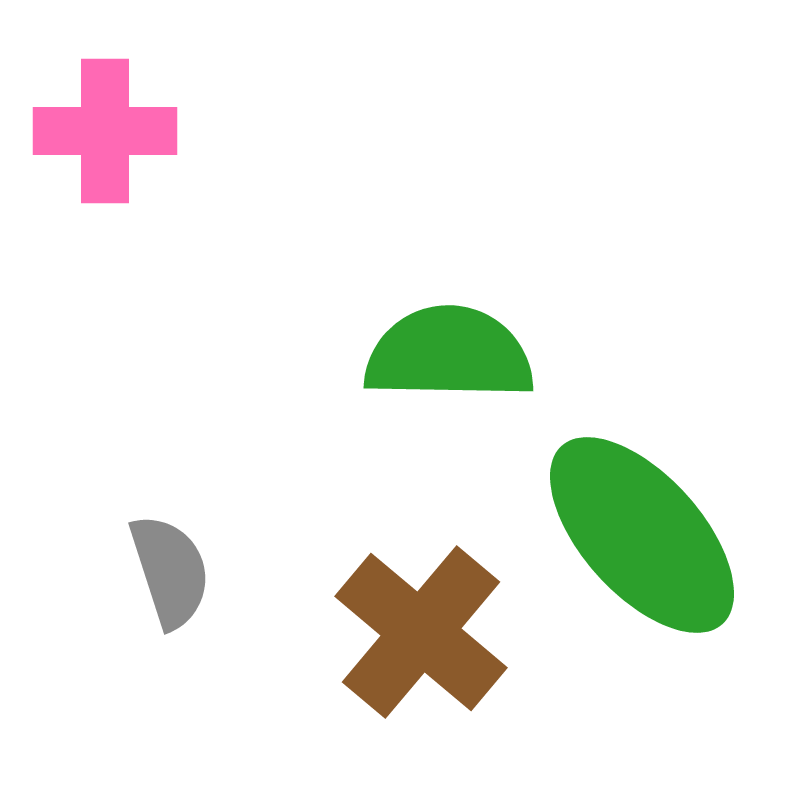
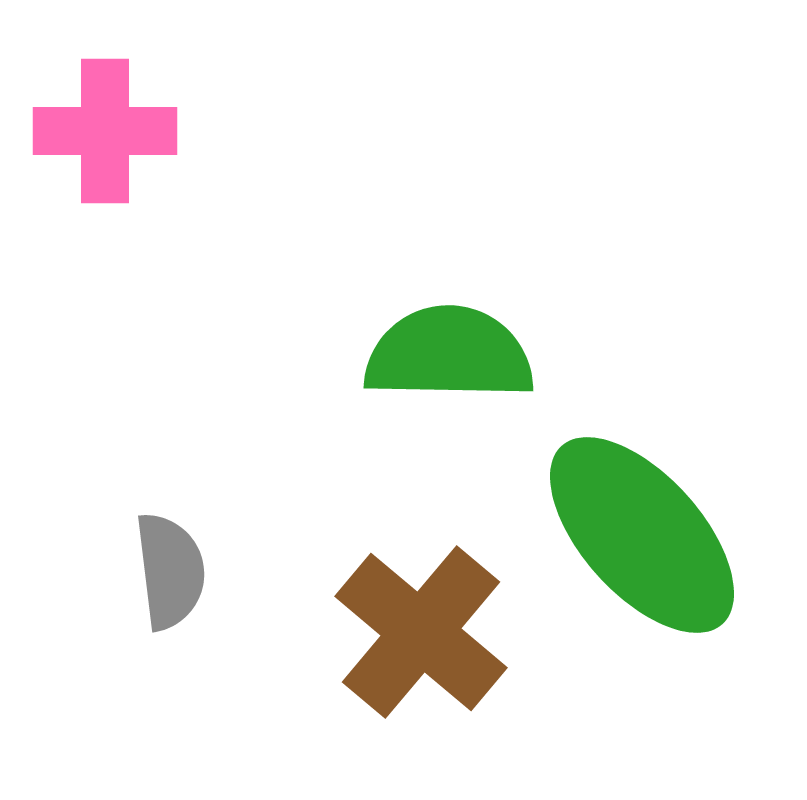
gray semicircle: rotated 11 degrees clockwise
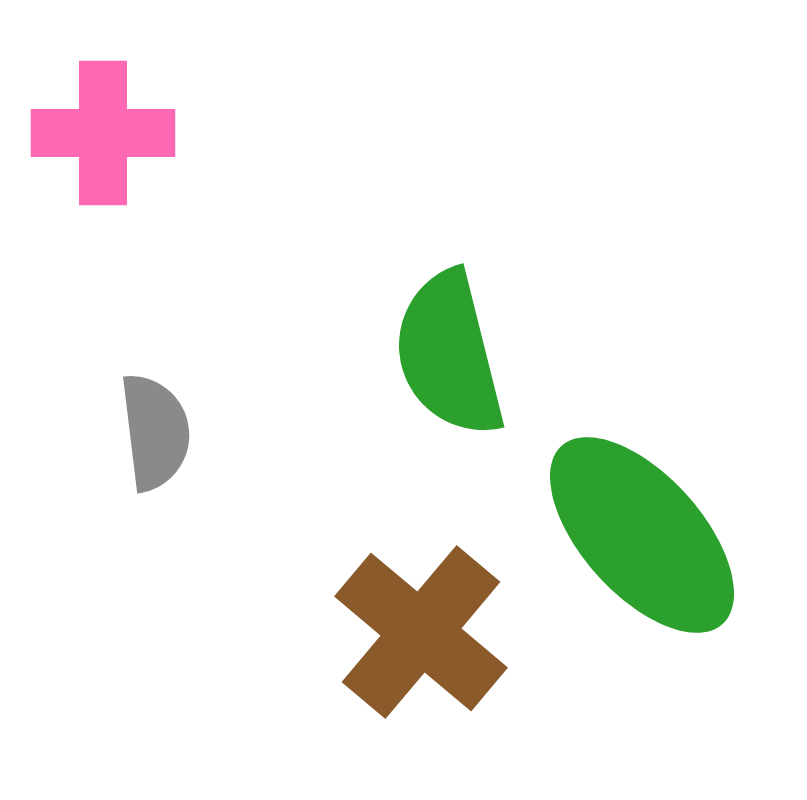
pink cross: moved 2 px left, 2 px down
green semicircle: rotated 105 degrees counterclockwise
gray semicircle: moved 15 px left, 139 px up
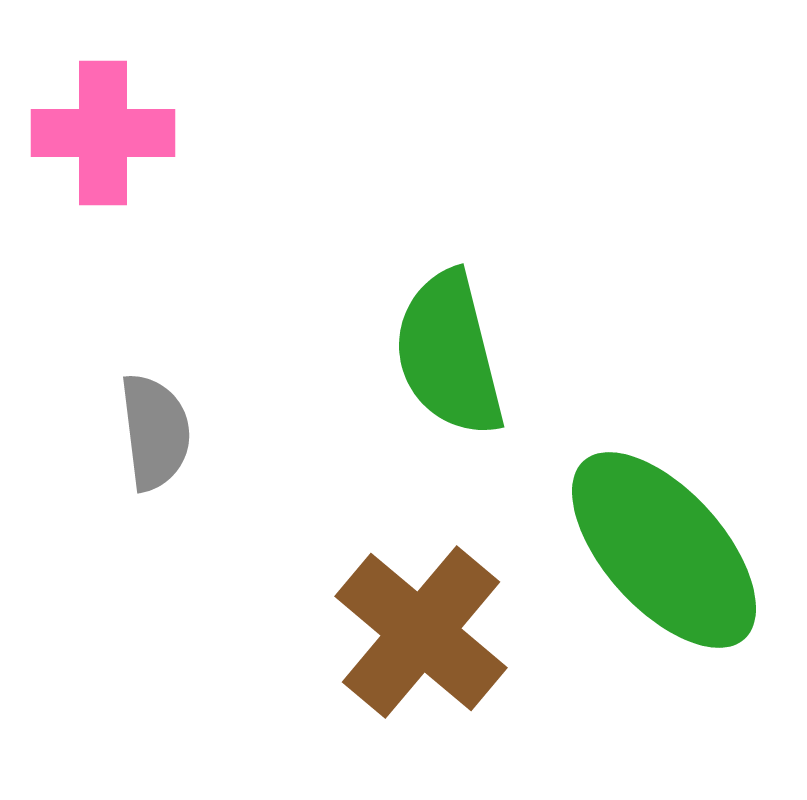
green ellipse: moved 22 px right, 15 px down
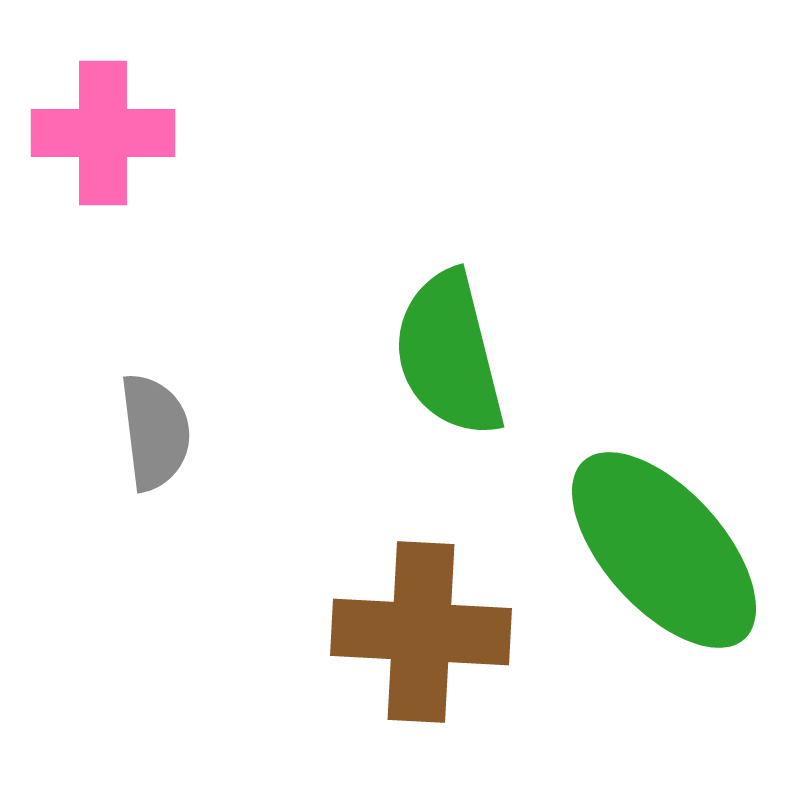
brown cross: rotated 37 degrees counterclockwise
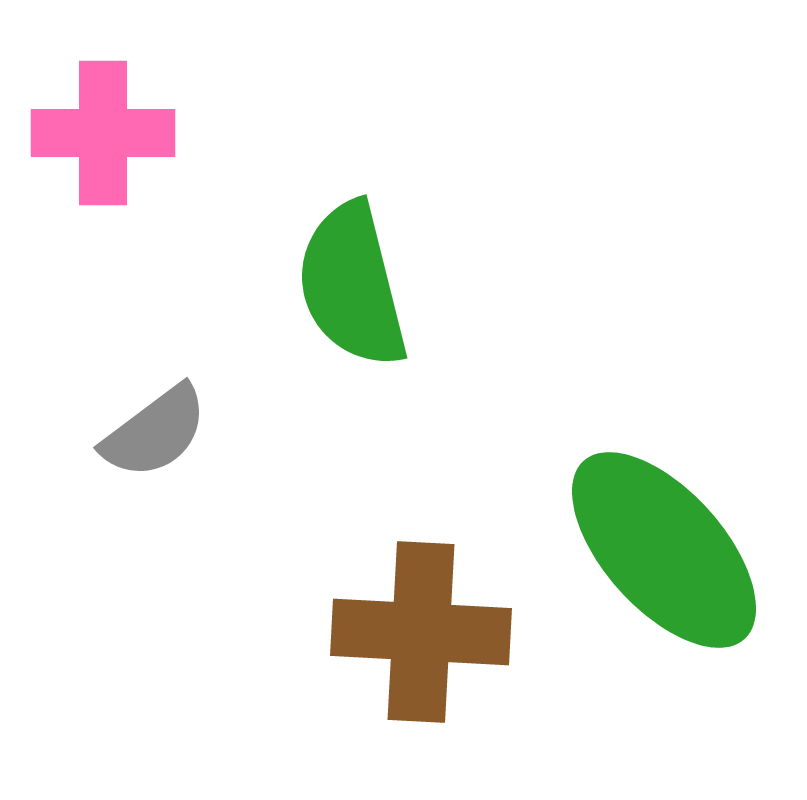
green semicircle: moved 97 px left, 69 px up
gray semicircle: rotated 60 degrees clockwise
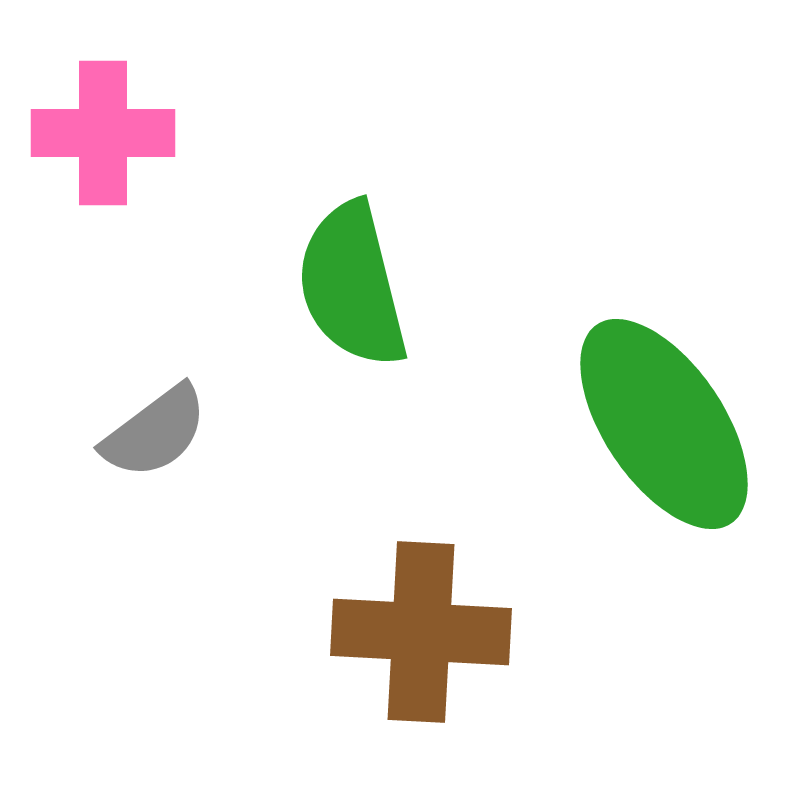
green ellipse: moved 126 px up; rotated 8 degrees clockwise
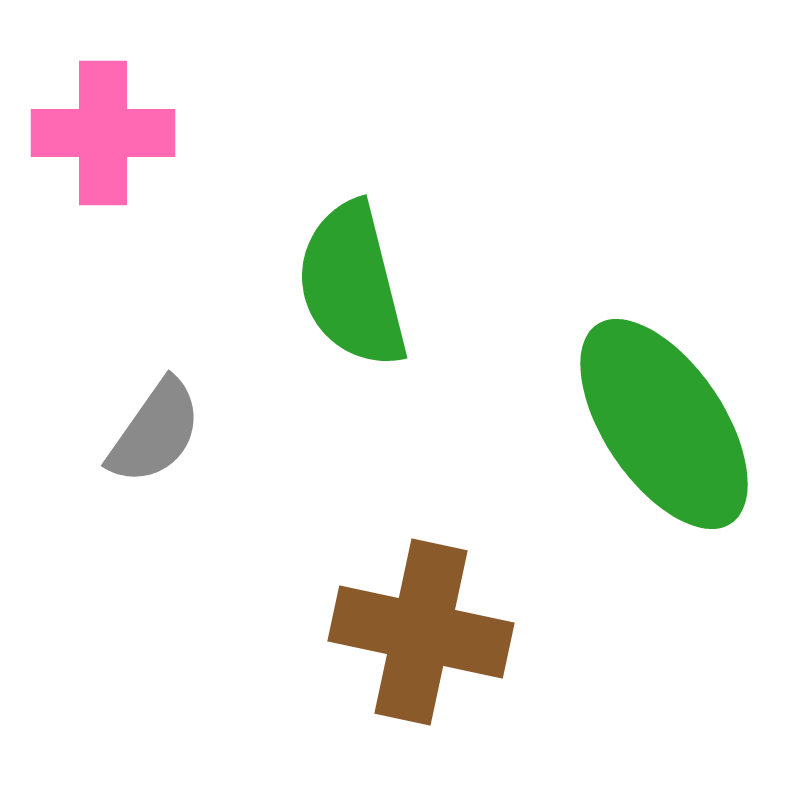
gray semicircle: rotated 18 degrees counterclockwise
brown cross: rotated 9 degrees clockwise
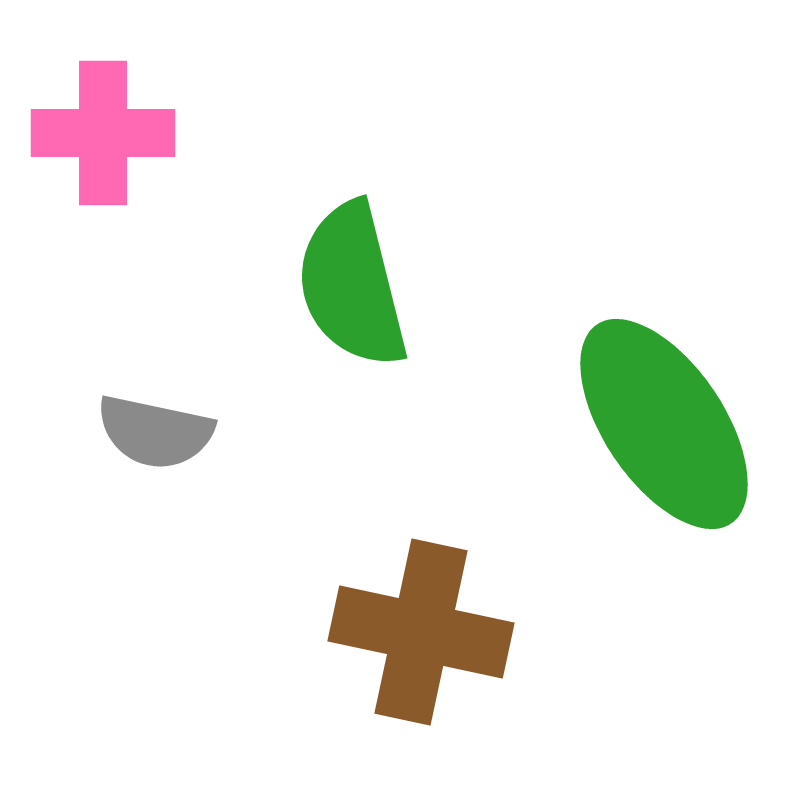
gray semicircle: rotated 67 degrees clockwise
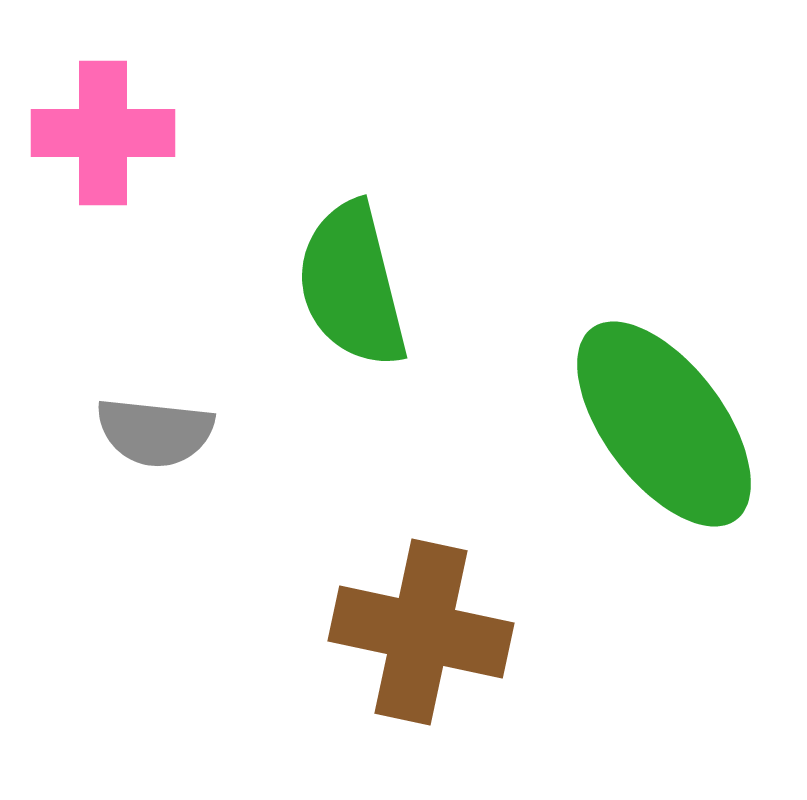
green ellipse: rotated 3 degrees counterclockwise
gray semicircle: rotated 6 degrees counterclockwise
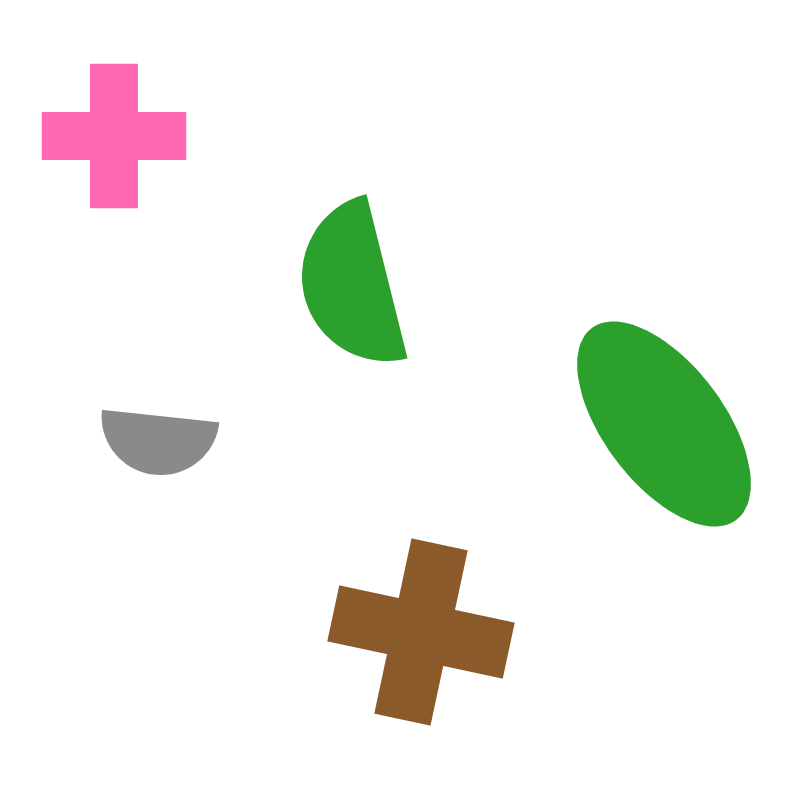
pink cross: moved 11 px right, 3 px down
gray semicircle: moved 3 px right, 9 px down
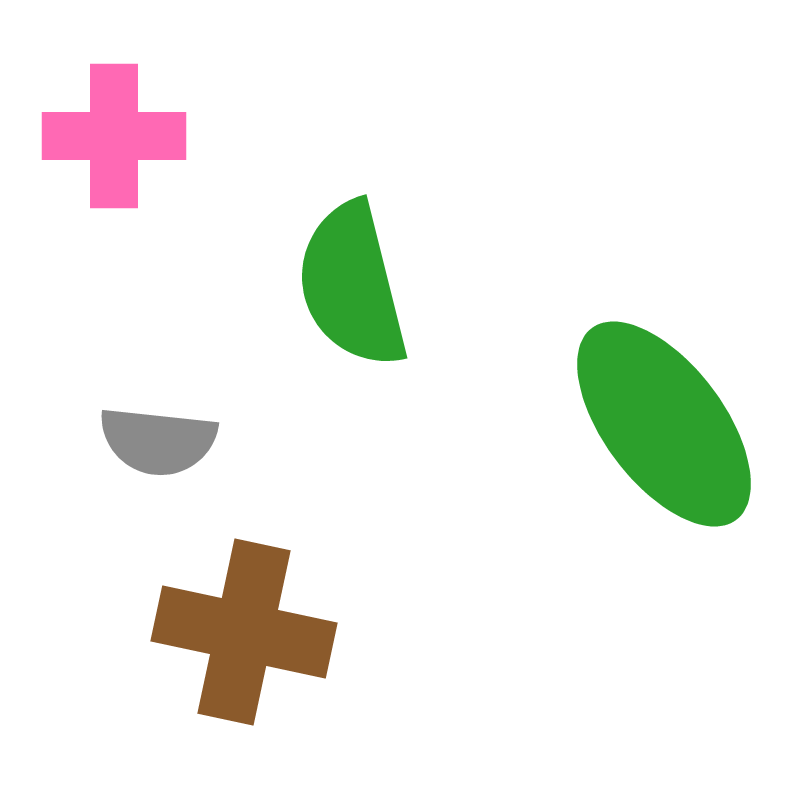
brown cross: moved 177 px left
